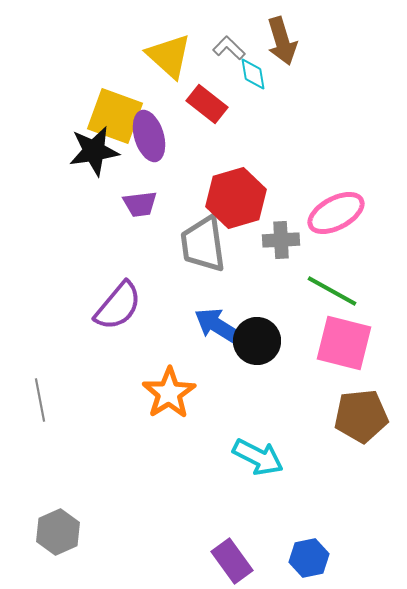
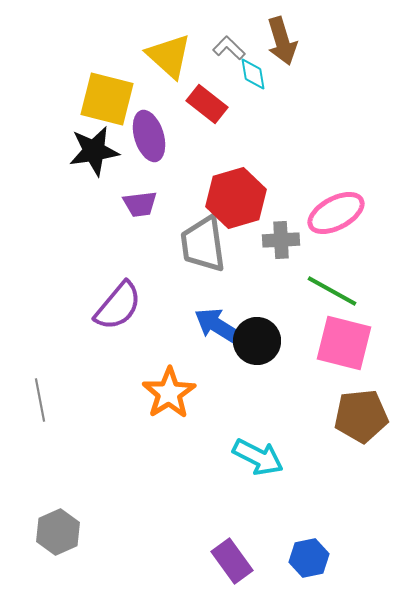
yellow square: moved 8 px left, 17 px up; rotated 6 degrees counterclockwise
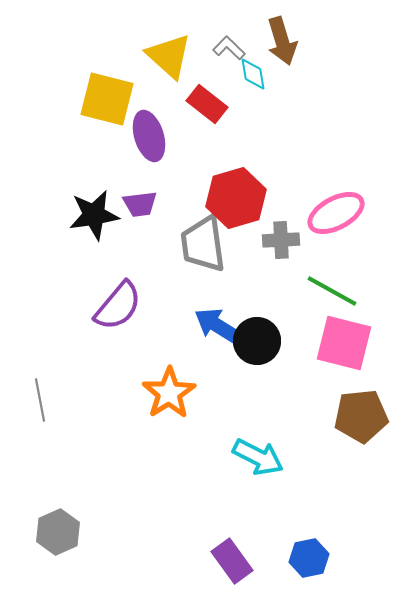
black star: moved 64 px down
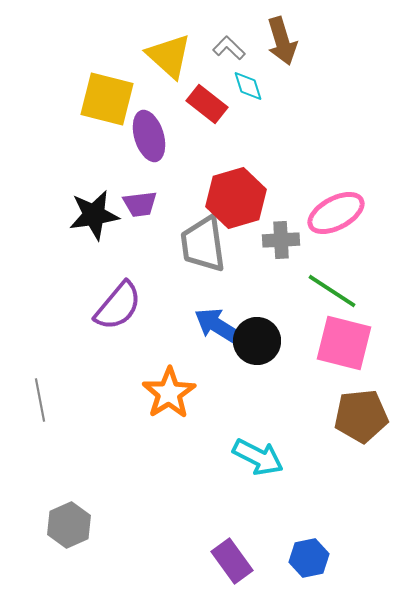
cyan diamond: moved 5 px left, 12 px down; rotated 8 degrees counterclockwise
green line: rotated 4 degrees clockwise
gray hexagon: moved 11 px right, 7 px up
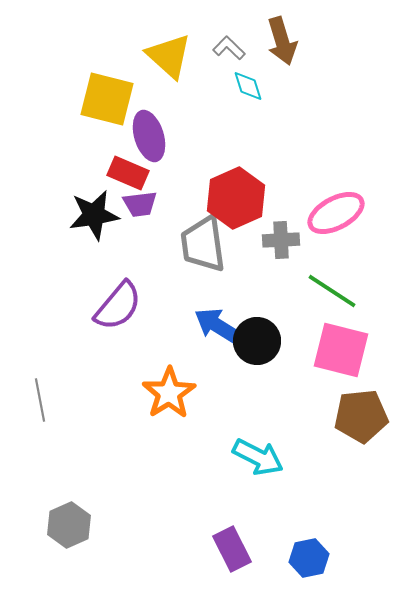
red rectangle: moved 79 px left, 69 px down; rotated 15 degrees counterclockwise
red hexagon: rotated 8 degrees counterclockwise
pink square: moved 3 px left, 7 px down
purple rectangle: moved 12 px up; rotated 9 degrees clockwise
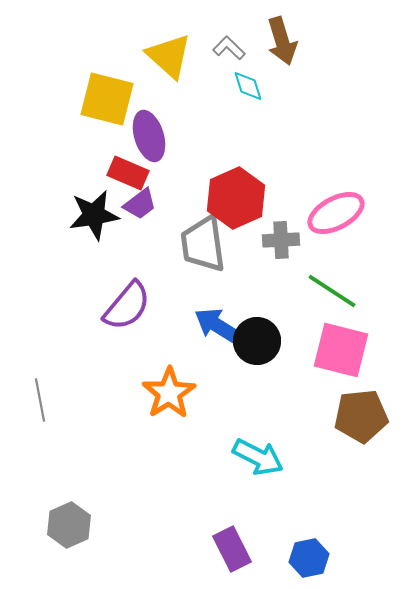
purple trapezoid: rotated 30 degrees counterclockwise
purple semicircle: moved 9 px right
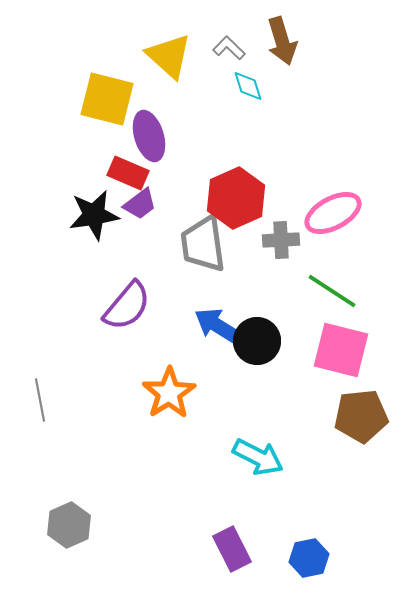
pink ellipse: moved 3 px left
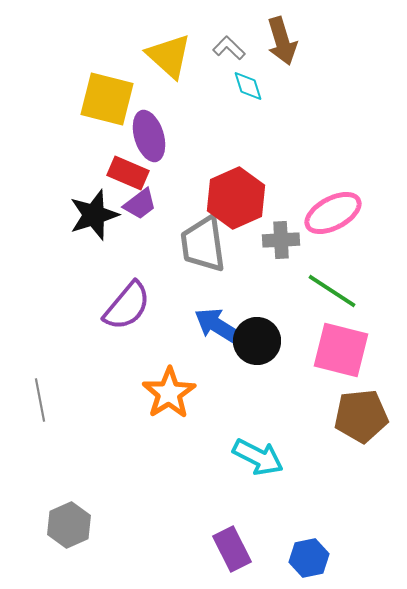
black star: rotated 9 degrees counterclockwise
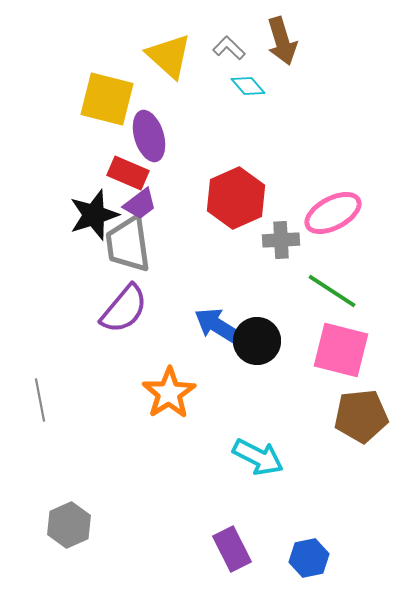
cyan diamond: rotated 24 degrees counterclockwise
gray trapezoid: moved 75 px left
purple semicircle: moved 3 px left, 3 px down
